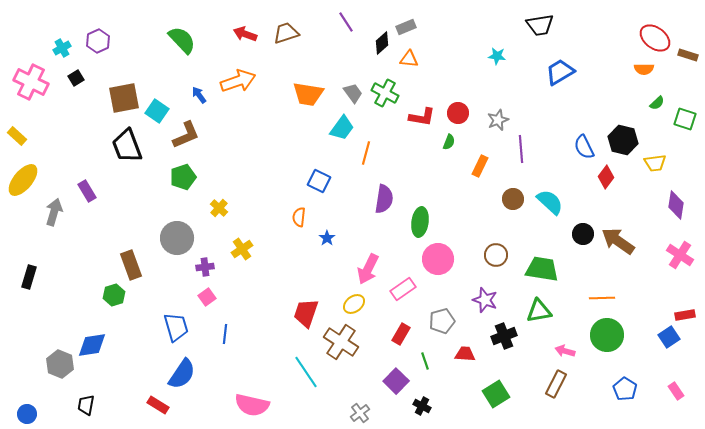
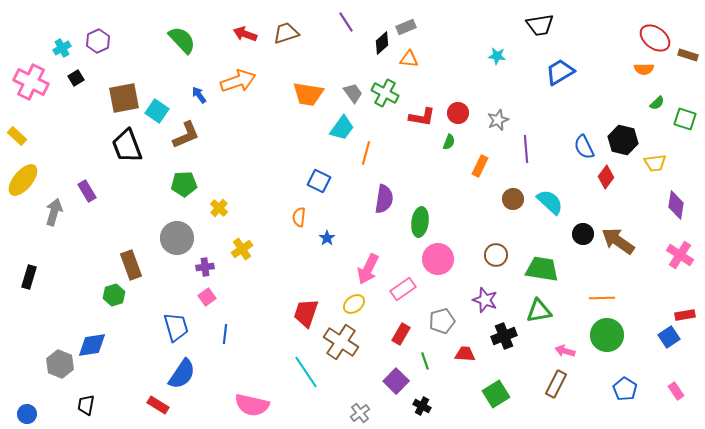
purple line at (521, 149): moved 5 px right
green pentagon at (183, 177): moved 1 px right, 7 px down; rotated 15 degrees clockwise
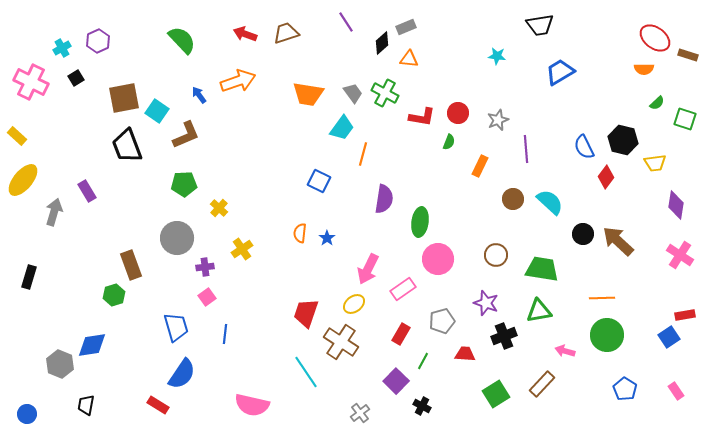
orange line at (366, 153): moved 3 px left, 1 px down
orange semicircle at (299, 217): moved 1 px right, 16 px down
brown arrow at (618, 241): rotated 8 degrees clockwise
purple star at (485, 300): moved 1 px right, 3 px down
green line at (425, 361): moved 2 px left; rotated 48 degrees clockwise
brown rectangle at (556, 384): moved 14 px left; rotated 16 degrees clockwise
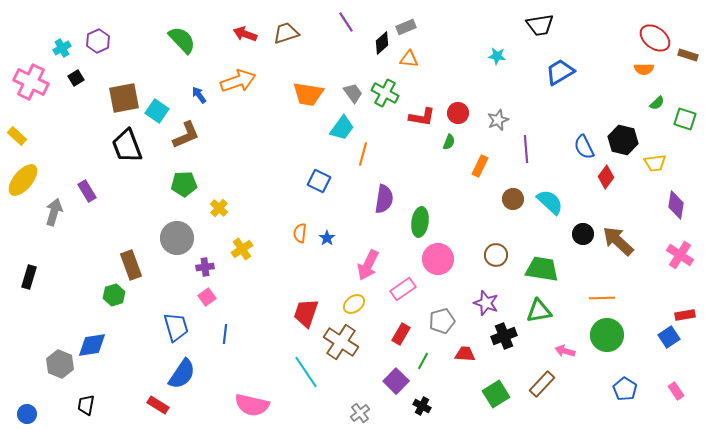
pink arrow at (368, 269): moved 4 px up
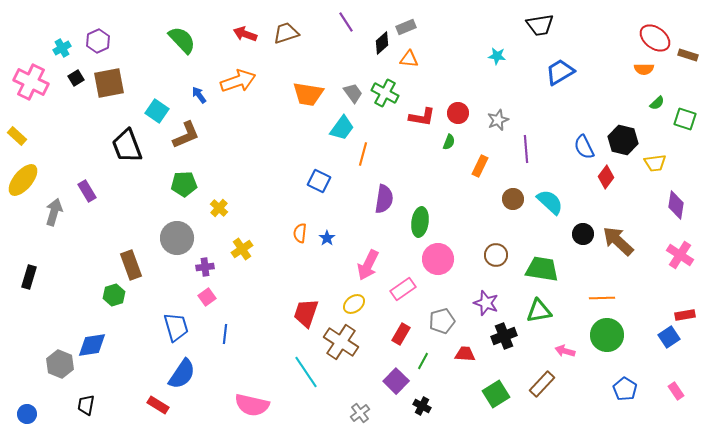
brown square at (124, 98): moved 15 px left, 15 px up
